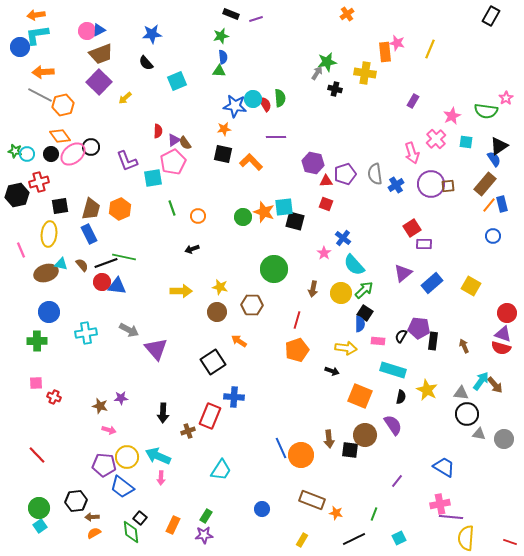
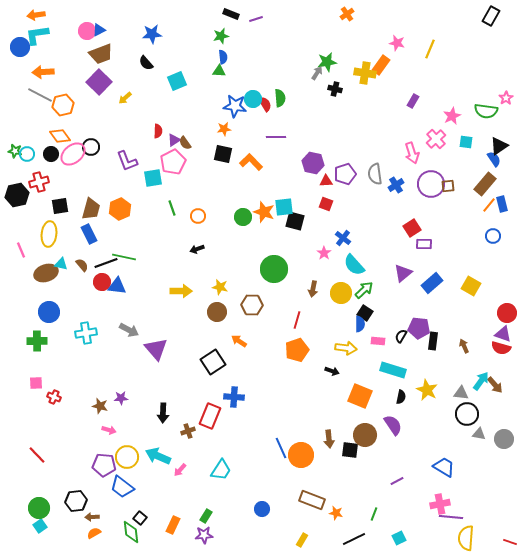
orange rectangle at (385, 52): moved 4 px left, 13 px down; rotated 42 degrees clockwise
black arrow at (192, 249): moved 5 px right
pink arrow at (161, 478): moved 19 px right, 8 px up; rotated 40 degrees clockwise
purple line at (397, 481): rotated 24 degrees clockwise
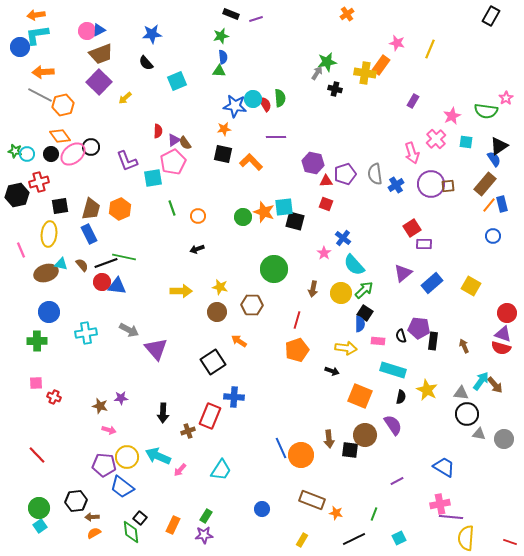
black semicircle at (401, 336): rotated 48 degrees counterclockwise
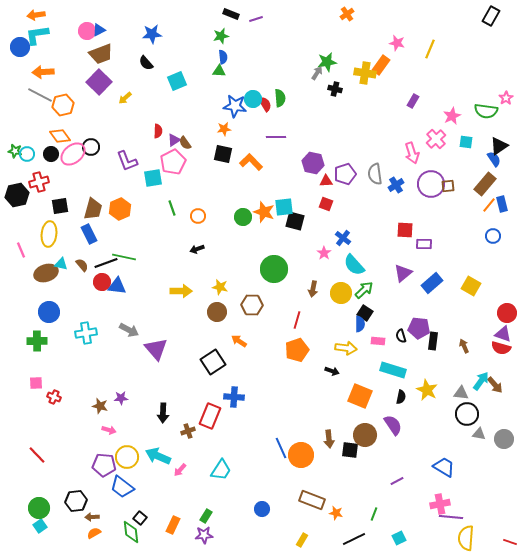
brown trapezoid at (91, 209): moved 2 px right
red square at (412, 228): moved 7 px left, 2 px down; rotated 36 degrees clockwise
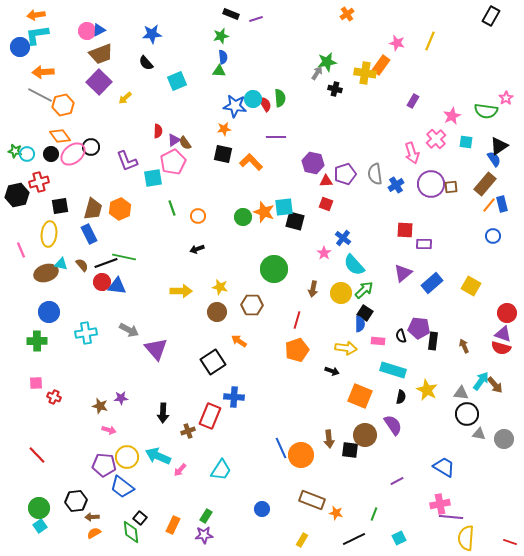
yellow line at (430, 49): moved 8 px up
brown square at (448, 186): moved 3 px right, 1 px down
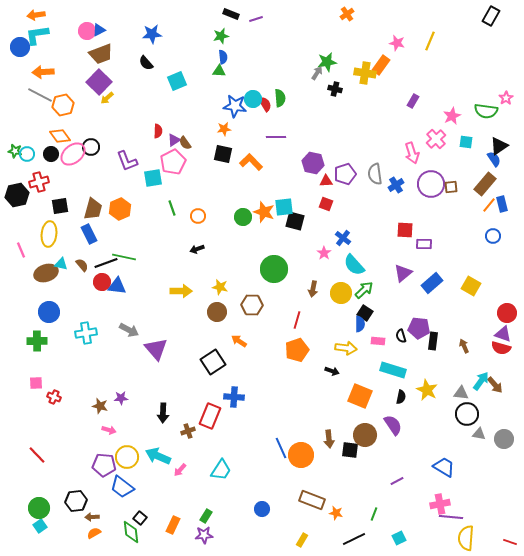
yellow arrow at (125, 98): moved 18 px left
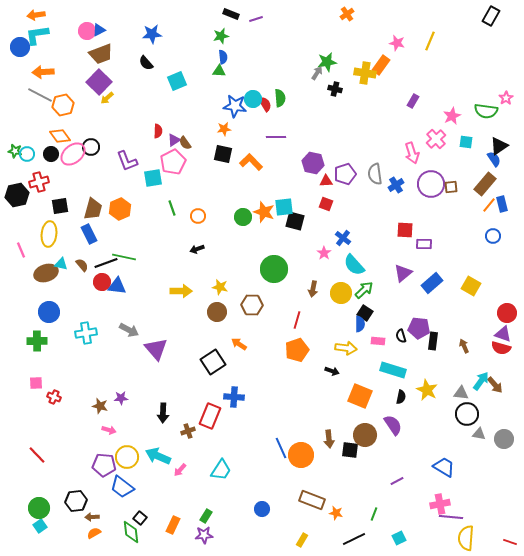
orange arrow at (239, 341): moved 3 px down
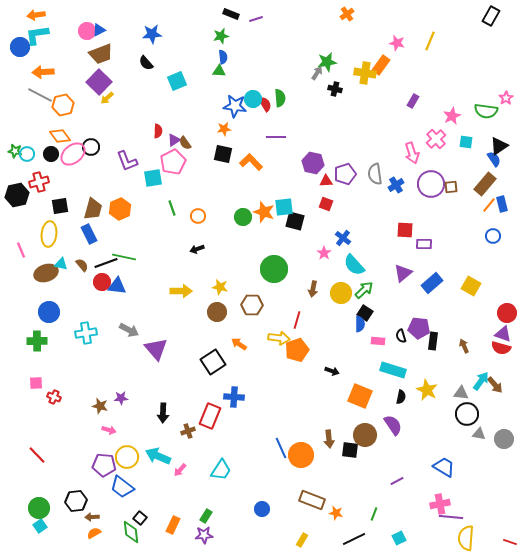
yellow arrow at (346, 348): moved 67 px left, 10 px up
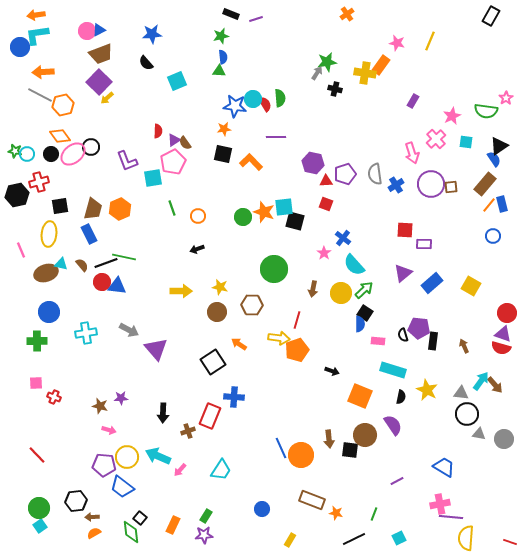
black semicircle at (401, 336): moved 2 px right, 1 px up
yellow rectangle at (302, 540): moved 12 px left
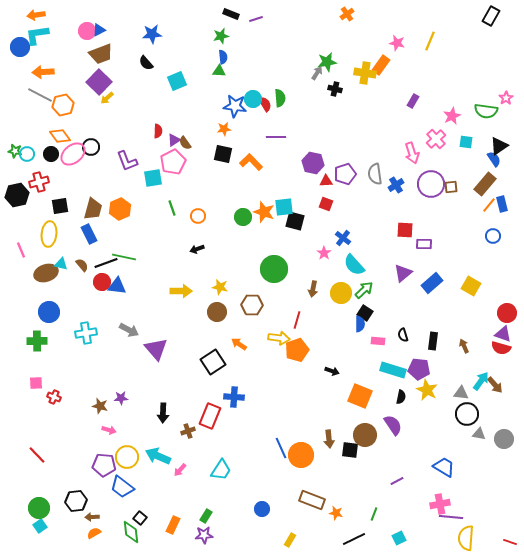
purple pentagon at (419, 328): moved 41 px down
